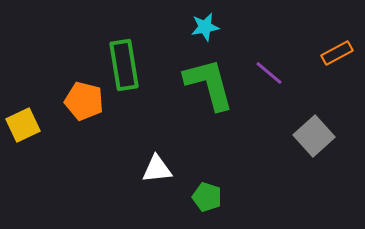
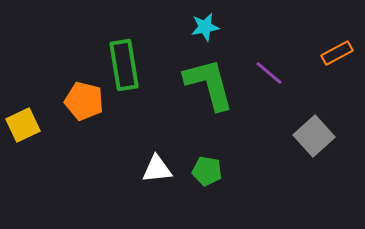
green pentagon: moved 26 px up; rotated 8 degrees counterclockwise
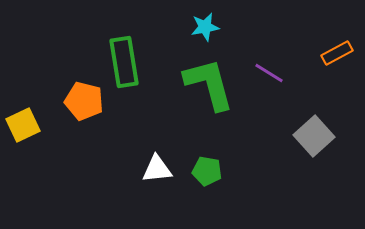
green rectangle: moved 3 px up
purple line: rotated 8 degrees counterclockwise
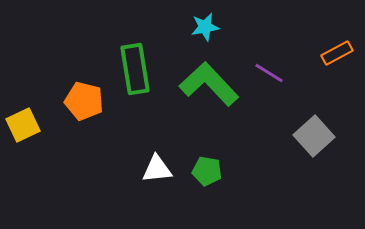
green rectangle: moved 11 px right, 7 px down
green L-shape: rotated 28 degrees counterclockwise
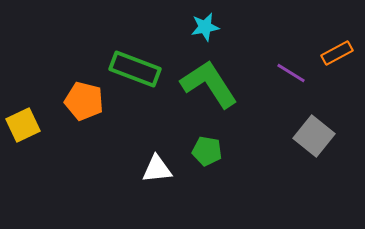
green rectangle: rotated 60 degrees counterclockwise
purple line: moved 22 px right
green L-shape: rotated 10 degrees clockwise
gray square: rotated 9 degrees counterclockwise
green pentagon: moved 20 px up
